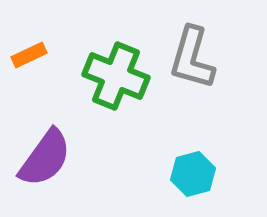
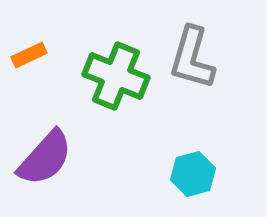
purple semicircle: rotated 6 degrees clockwise
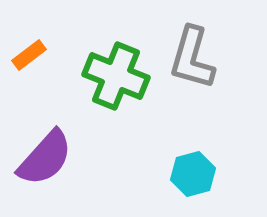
orange rectangle: rotated 12 degrees counterclockwise
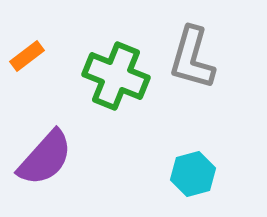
orange rectangle: moved 2 px left, 1 px down
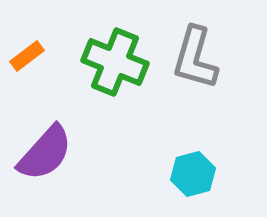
gray L-shape: moved 3 px right
green cross: moved 1 px left, 14 px up
purple semicircle: moved 5 px up
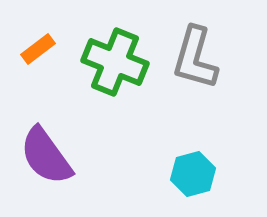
orange rectangle: moved 11 px right, 7 px up
purple semicircle: moved 1 px right, 3 px down; rotated 102 degrees clockwise
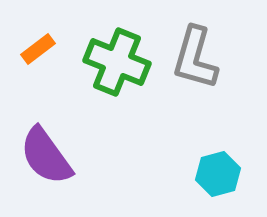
green cross: moved 2 px right
cyan hexagon: moved 25 px right
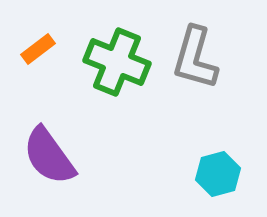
purple semicircle: moved 3 px right
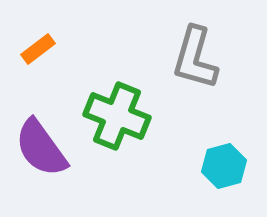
green cross: moved 54 px down
purple semicircle: moved 8 px left, 8 px up
cyan hexagon: moved 6 px right, 8 px up
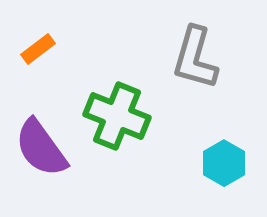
cyan hexagon: moved 3 px up; rotated 15 degrees counterclockwise
